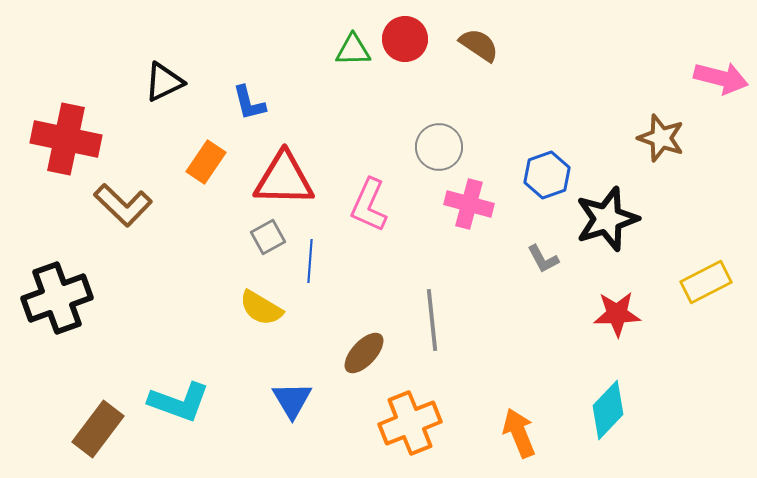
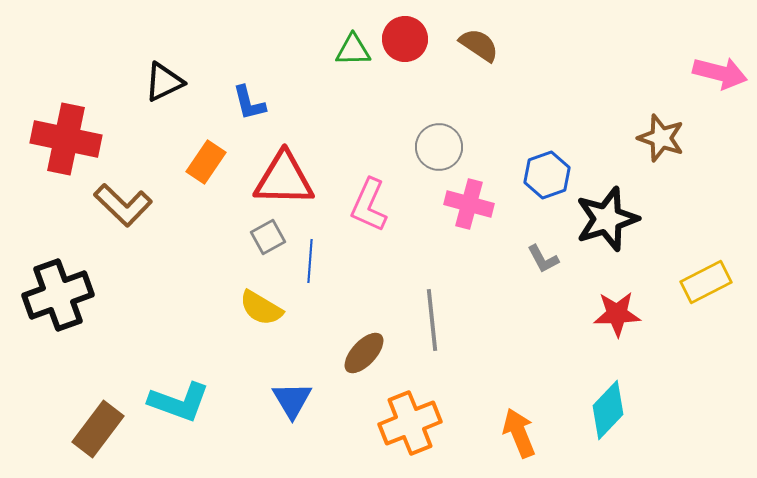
pink arrow: moved 1 px left, 5 px up
black cross: moved 1 px right, 3 px up
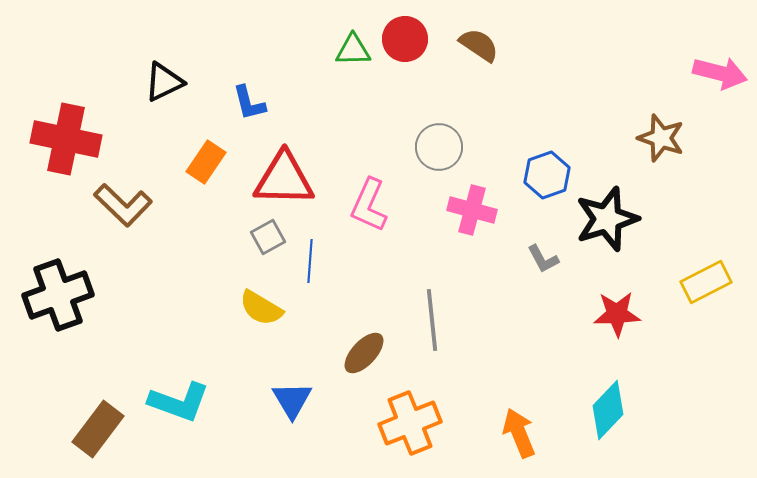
pink cross: moved 3 px right, 6 px down
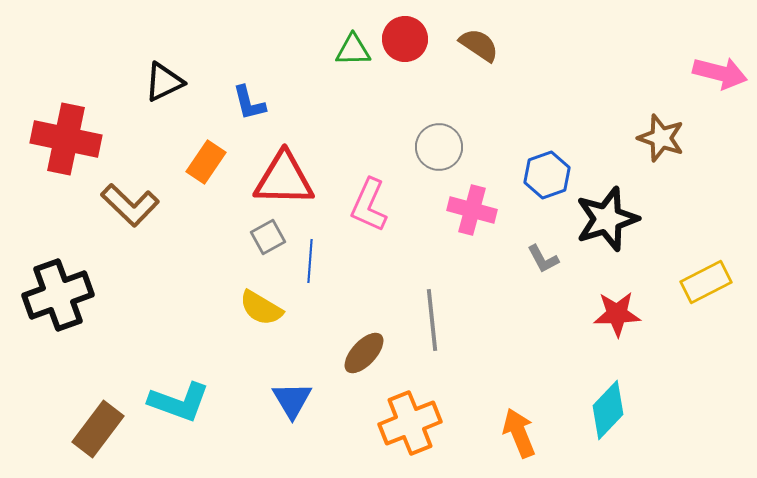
brown L-shape: moved 7 px right
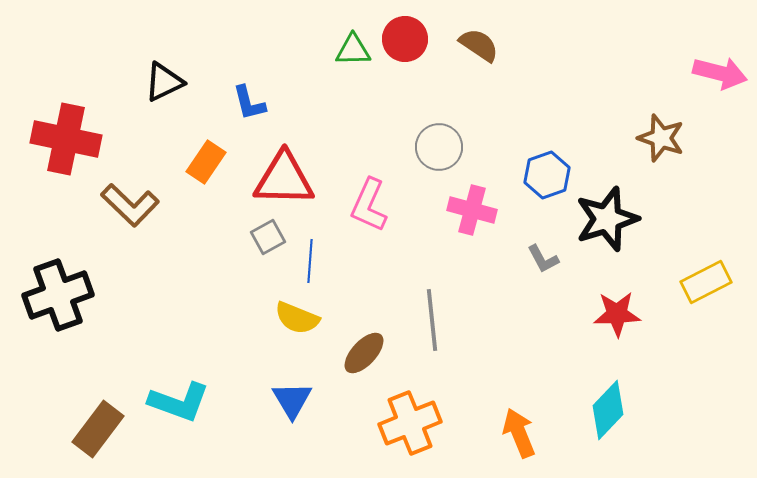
yellow semicircle: moved 36 px right, 10 px down; rotated 9 degrees counterclockwise
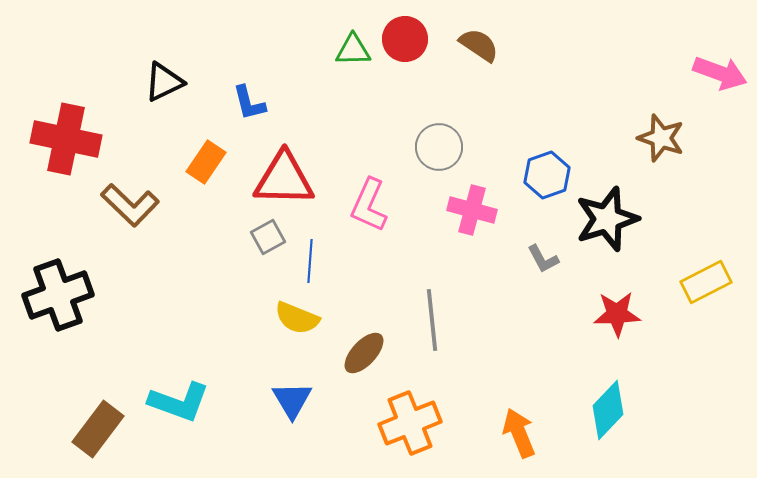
pink arrow: rotated 6 degrees clockwise
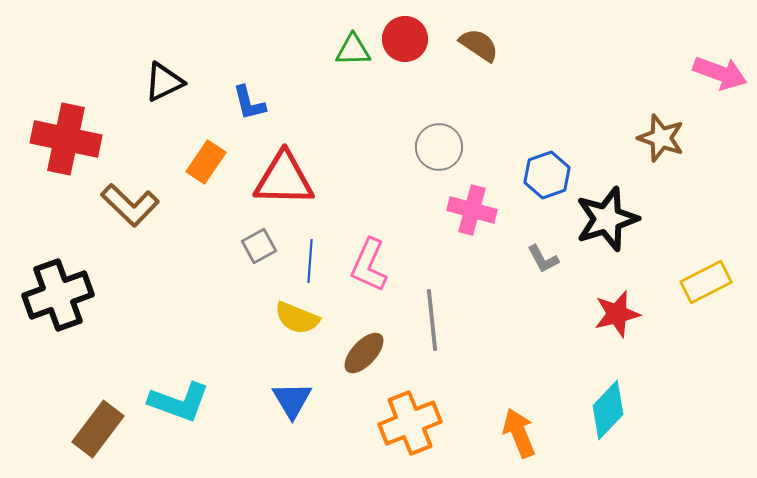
pink L-shape: moved 60 px down
gray square: moved 9 px left, 9 px down
red star: rotated 12 degrees counterclockwise
